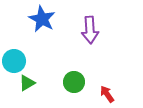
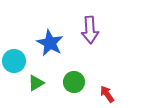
blue star: moved 8 px right, 24 px down
green triangle: moved 9 px right
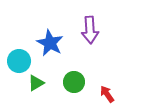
cyan circle: moved 5 px right
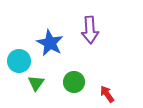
green triangle: rotated 24 degrees counterclockwise
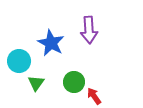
purple arrow: moved 1 px left
blue star: moved 1 px right
red arrow: moved 13 px left, 2 px down
